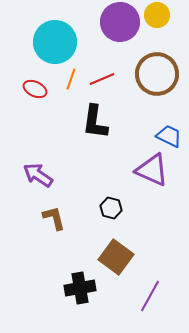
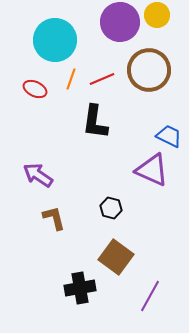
cyan circle: moved 2 px up
brown circle: moved 8 px left, 4 px up
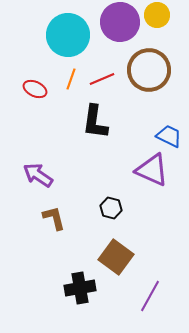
cyan circle: moved 13 px right, 5 px up
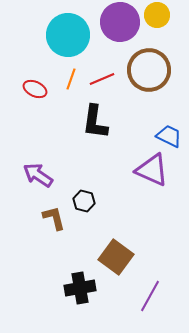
black hexagon: moved 27 px left, 7 px up
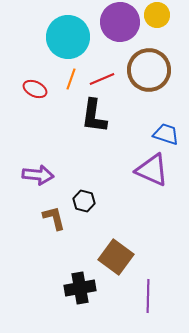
cyan circle: moved 2 px down
black L-shape: moved 1 px left, 6 px up
blue trapezoid: moved 3 px left, 2 px up; rotated 8 degrees counterclockwise
purple arrow: rotated 152 degrees clockwise
purple line: moved 2 px left; rotated 28 degrees counterclockwise
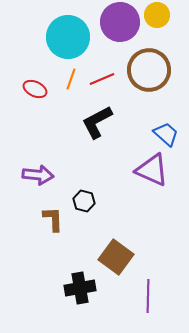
black L-shape: moved 3 px right, 6 px down; rotated 54 degrees clockwise
blue trapezoid: rotated 24 degrees clockwise
brown L-shape: moved 1 px left, 1 px down; rotated 12 degrees clockwise
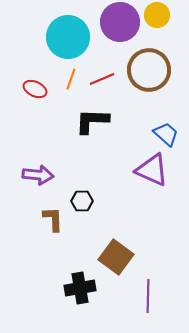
black L-shape: moved 5 px left, 1 px up; rotated 30 degrees clockwise
black hexagon: moved 2 px left; rotated 15 degrees counterclockwise
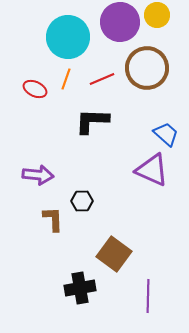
brown circle: moved 2 px left, 2 px up
orange line: moved 5 px left
brown square: moved 2 px left, 3 px up
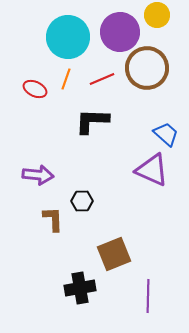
purple circle: moved 10 px down
brown square: rotated 32 degrees clockwise
